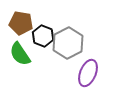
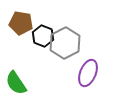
gray hexagon: moved 3 px left
green semicircle: moved 4 px left, 29 px down
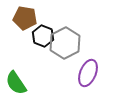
brown pentagon: moved 4 px right, 5 px up
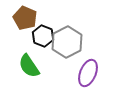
brown pentagon: rotated 15 degrees clockwise
gray hexagon: moved 2 px right, 1 px up
green semicircle: moved 13 px right, 17 px up
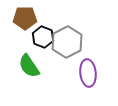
brown pentagon: rotated 25 degrees counterclockwise
black hexagon: moved 1 px down
purple ellipse: rotated 28 degrees counterclockwise
